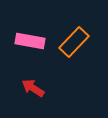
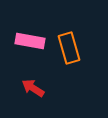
orange rectangle: moved 5 px left, 6 px down; rotated 60 degrees counterclockwise
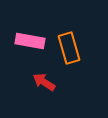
red arrow: moved 11 px right, 6 px up
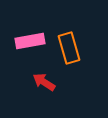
pink rectangle: rotated 20 degrees counterclockwise
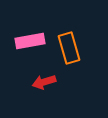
red arrow: rotated 50 degrees counterclockwise
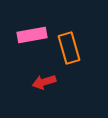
pink rectangle: moved 2 px right, 6 px up
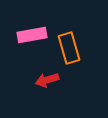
red arrow: moved 3 px right, 2 px up
